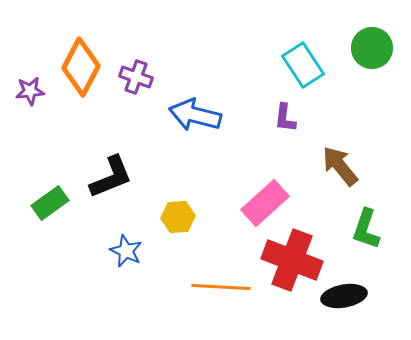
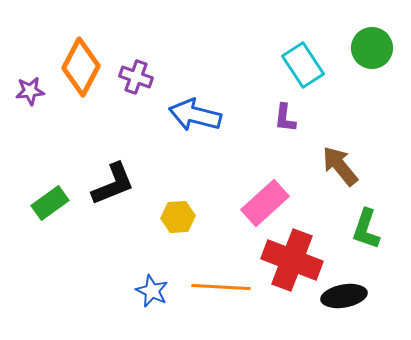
black L-shape: moved 2 px right, 7 px down
blue star: moved 26 px right, 40 px down
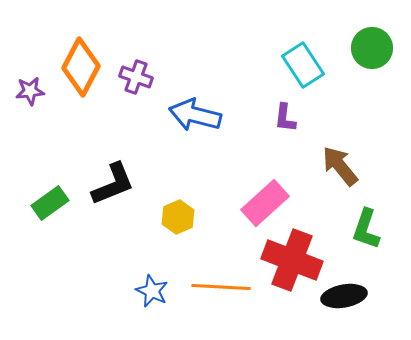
yellow hexagon: rotated 20 degrees counterclockwise
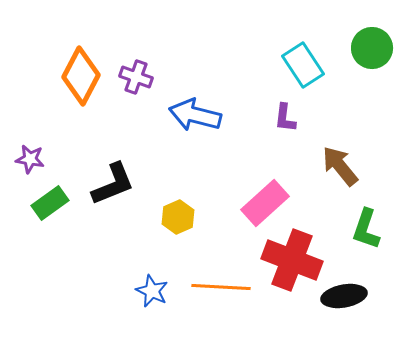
orange diamond: moved 9 px down
purple star: moved 68 px down; rotated 16 degrees clockwise
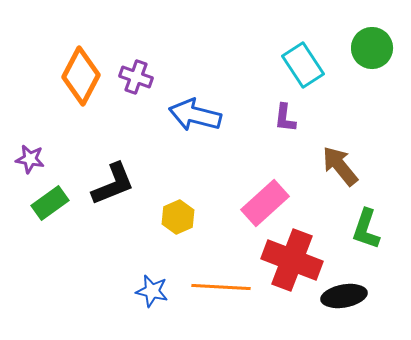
blue star: rotated 12 degrees counterclockwise
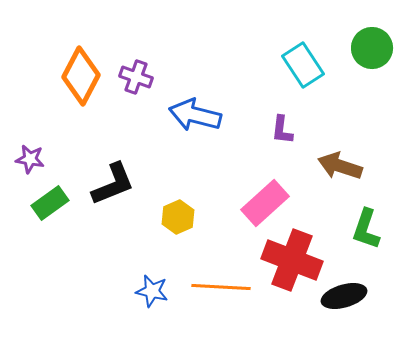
purple L-shape: moved 3 px left, 12 px down
brown arrow: rotated 33 degrees counterclockwise
black ellipse: rotated 6 degrees counterclockwise
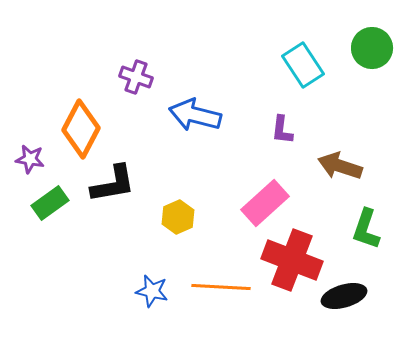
orange diamond: moved 53 px down
black L-shape: rotated 12 degrees clockwise
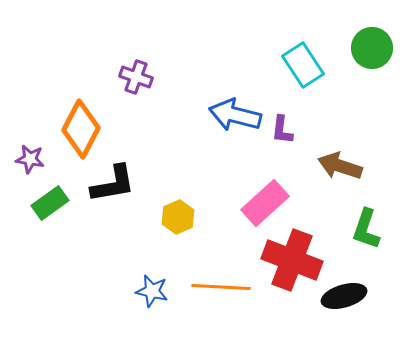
blue arrow: moved 40 px right
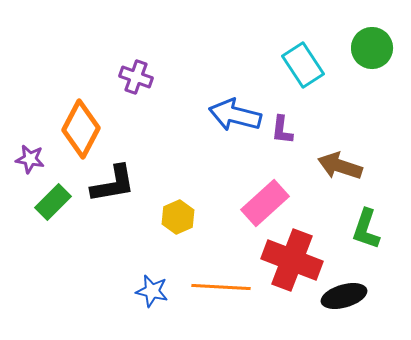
green rectangle: moved 3 px right, 1 px up; rotated 9 degrees counterclockwise
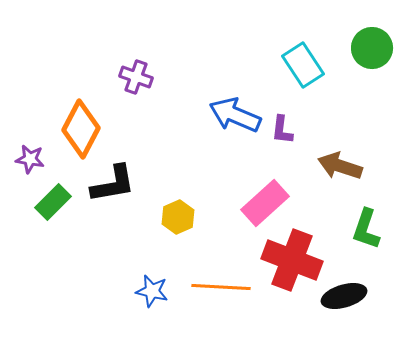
blue arrow: rotated 9 degrees clockwise
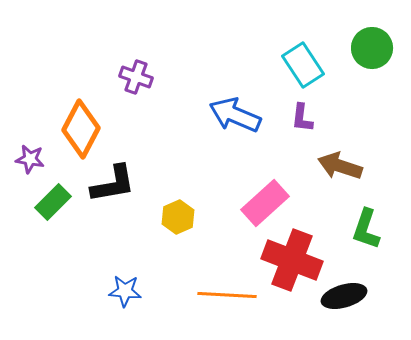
purple L-shape: moved 20 px right, 12 px up
orange line: moved 6 px right, 8 px down
blue star: moved 27 px left; rotated 8 degrees counterclockwise
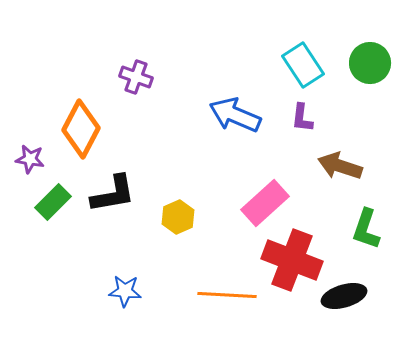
green circle: moved 2 px left, 15 px down
black L-shape: moved 10 px down
